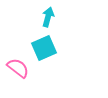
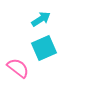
cyan arrow: moved 7 px left, 2 px down; rotated 42 degrees clockwise
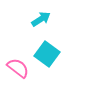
cyan square: moved 3 px right, 6 px down; rotated 30 degrees counterclockwise
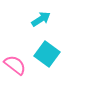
pink semicircle: moved 3 px left, 3 px up
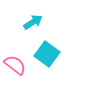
cyan arrow: moved 8 px left, 3 px down
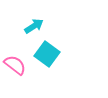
cyan arrow: moved 1 px right, 4 px down
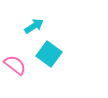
cyan square: moved 2 px right
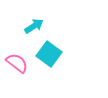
pink semicircle: moved 2 px right, 2 px up
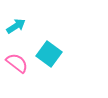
cyan arrow: moved 18 px left
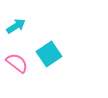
cyan square: rotated 20 degrees clockwise
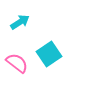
cyan arrow: moved 4 px right, 4 px up
